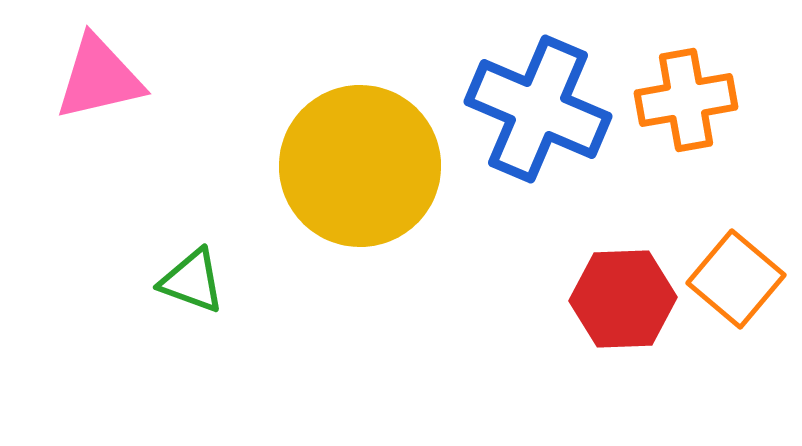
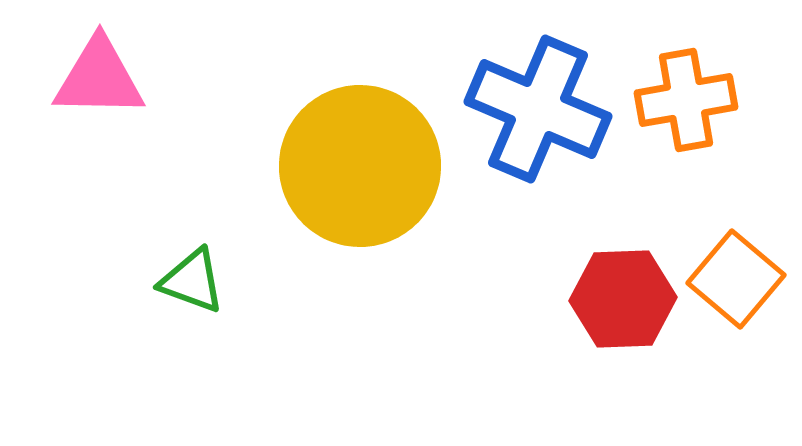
pink triangle: rotated 14 degrees clockwise
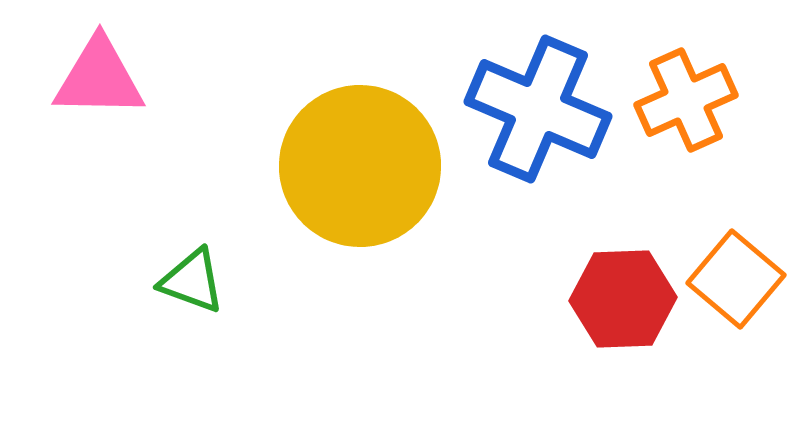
orange cross: rotated 14 degrees counterclockwise
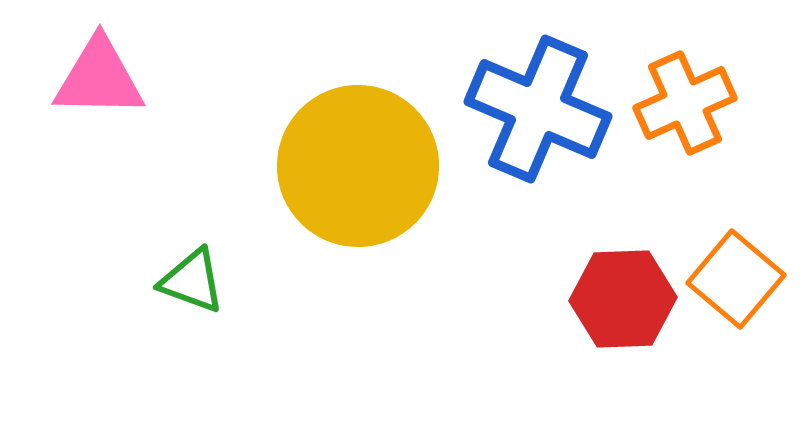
orange cross: moved 1 px left, 3 px down
yellow circle: moved 2 px left
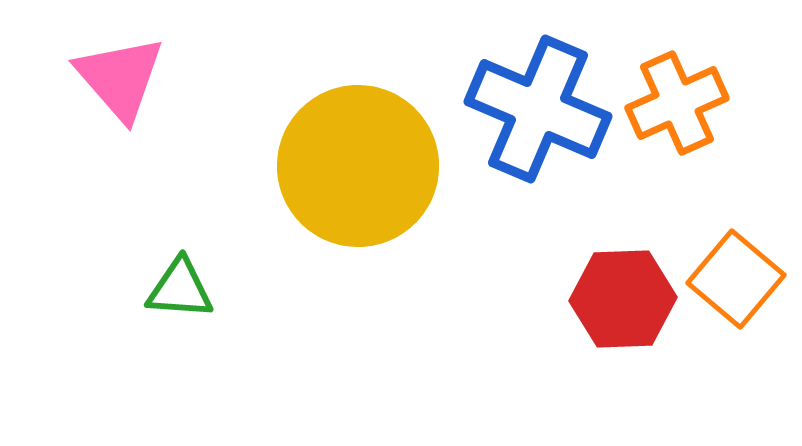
pink triangle: moved 21 px right; rotated 48 degrees clockwise
orange cross: moved 8 px left
green triangle: moved 12 px left, 8 px down; rotated 16 degrees counterclockwise
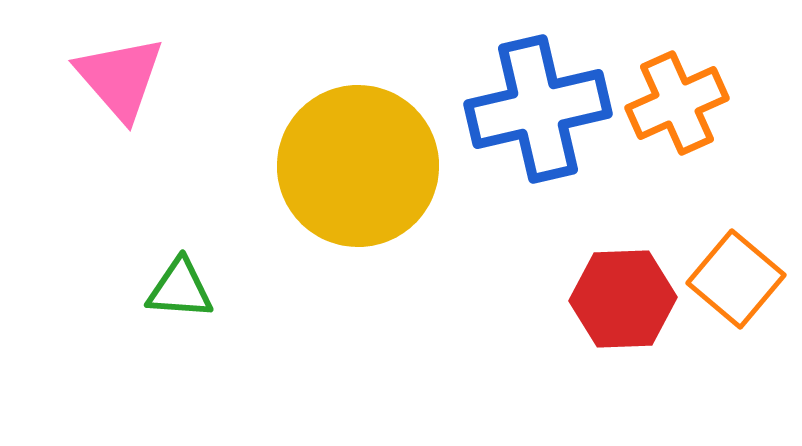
blue cross: rotated 36 degrees counterclockwise
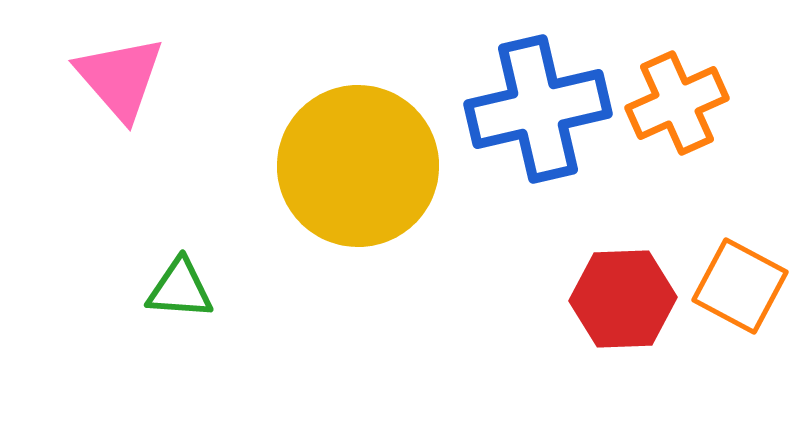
orange square: moved 4 px right, 7 px down; rotated 12 degrees counterclockwise
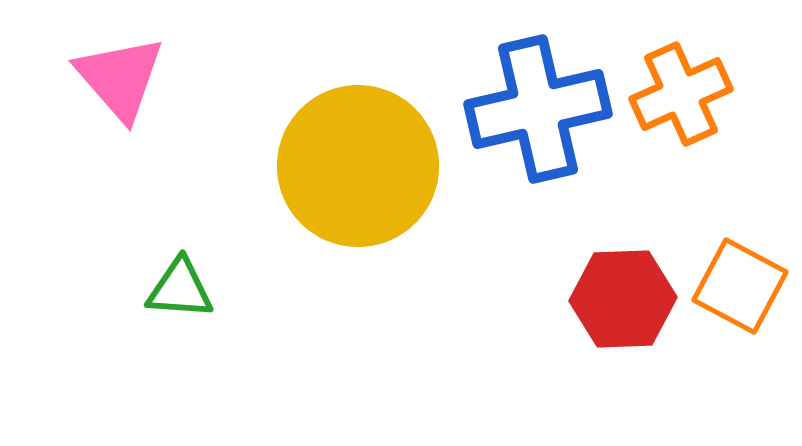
orange cross: moved 4 px right, 9 px up
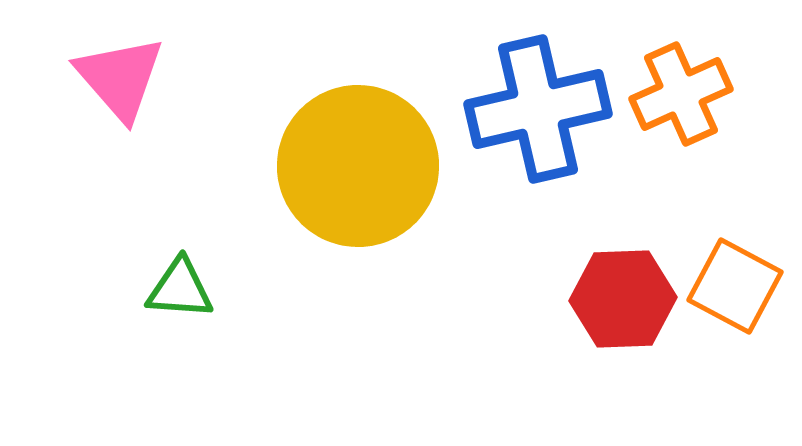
orange square: moved 5 px left
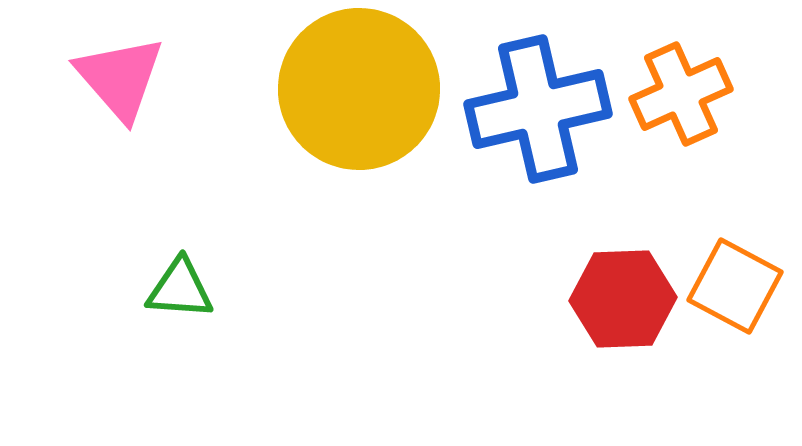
yellow circle: moved 1 px right, 77 px up
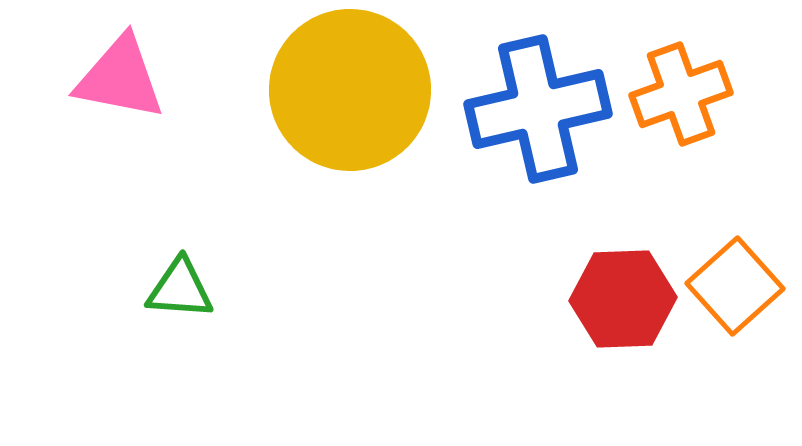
pink triangle: rotated 38 degrees counterclockwise
yellow circle: moved 9 px left, 1 px down
orange cross: rotated 4 degrees clockwise
orange square: rotated 20 degrees clockwise
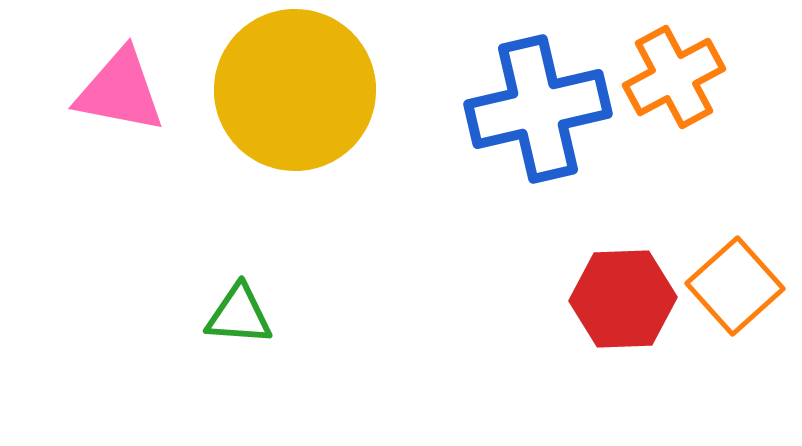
pink triangle: moved 13 px down
yellow circle: moved 55 px left
orange cross: moved 7 px left, 17 px up; rotated 8 degrees counterclockwise
green triangle: moved 59 px right, 26 px down
